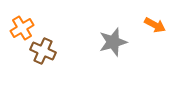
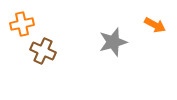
orange cross: moved 4 px up; rotated 20 degrees clockwise
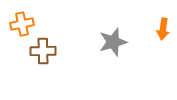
orange arrow: moved 8 px right, 4 px down; rotated 70 degrees clockwise
brown cross: rotated 25 degrees counterclockwise
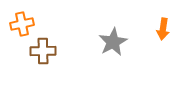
gray star: rotated 12 degrees counterclockwise
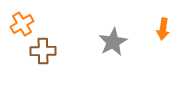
orange cross: rotated 20 degrees counterclockwise
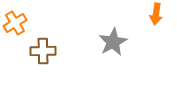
orange cross: moved 7 px left, 1 px up
orange arrow: moved 7 px left, 15 px up
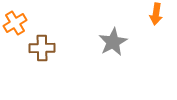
brown cross: moved 1 px left, 3 px up
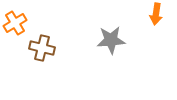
gray star: moved 2 px left, 2 px up; rotated 24 degrees clockwise
brown cross: rotated 15 degrees clockwise
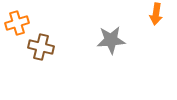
orange cross: moved 2 px right; rotated 15 degrees clockwise
brown cross: moved 1 px left, 1 px up
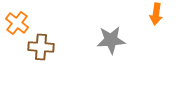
orange cross: rotated 35 degrees counterclockwise
brown cross: rotated 10 degrees counterclockwise
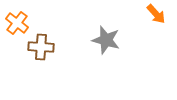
orange arrow: rotated 50 degrees counterclockwise
gray star: moved 5 px left; rotated 20 degrees clockwise
